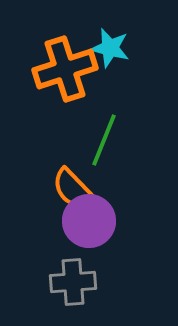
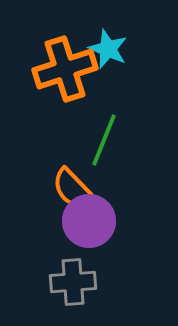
cyan star: moved 2 px left, 1 px down; rotated 9 degrees clockwise
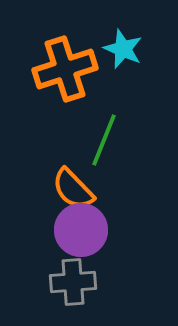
cyan star: moved 15 px right
purple circle: moved 8 px left, 9 px down
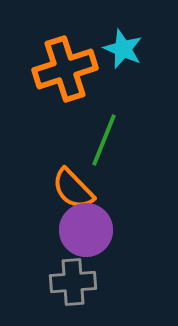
purple circle: moved 5 px right
